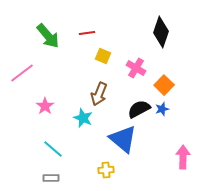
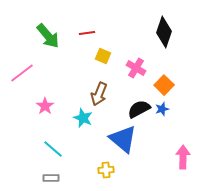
black diamond: moved 3 px right
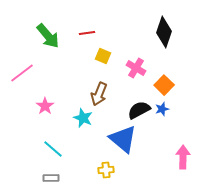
black semicircle: moved 1 px down
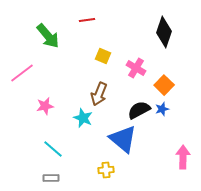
red line: moved 13 px up
pink star: rotated 24 degrees clockwise
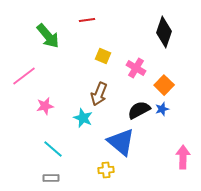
pink line: moved 2 px right, 3 px down
blue triangle: moved 2 px left, 3 px down
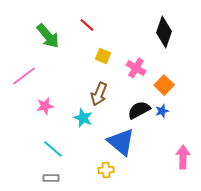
red line: moved 5 px down; rotated 49 degrees clockwise
blue star: moved 2 px down
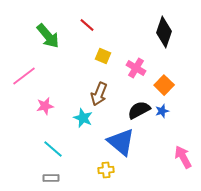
pink arrow: rotated 30 degrees counterclockwise
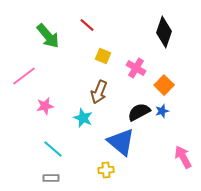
brown arrow: moved 2 px up
black semicircle: moved 2 px down
